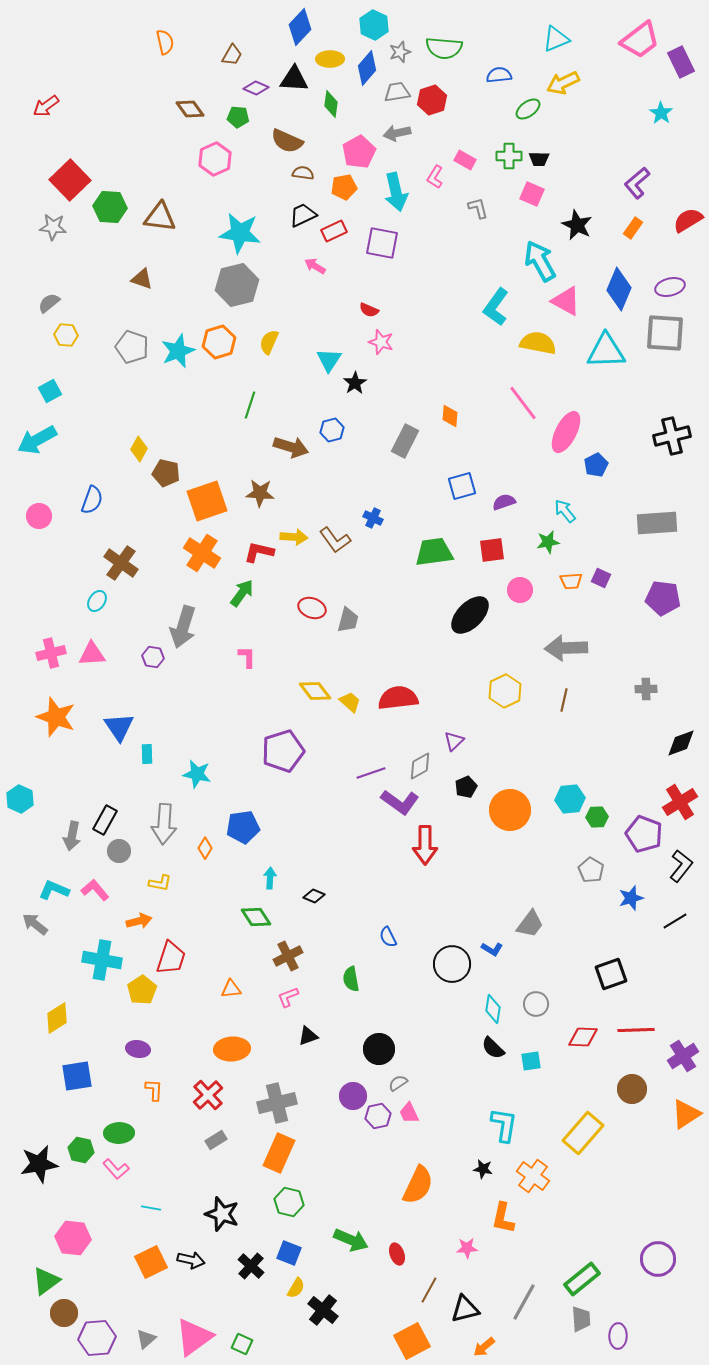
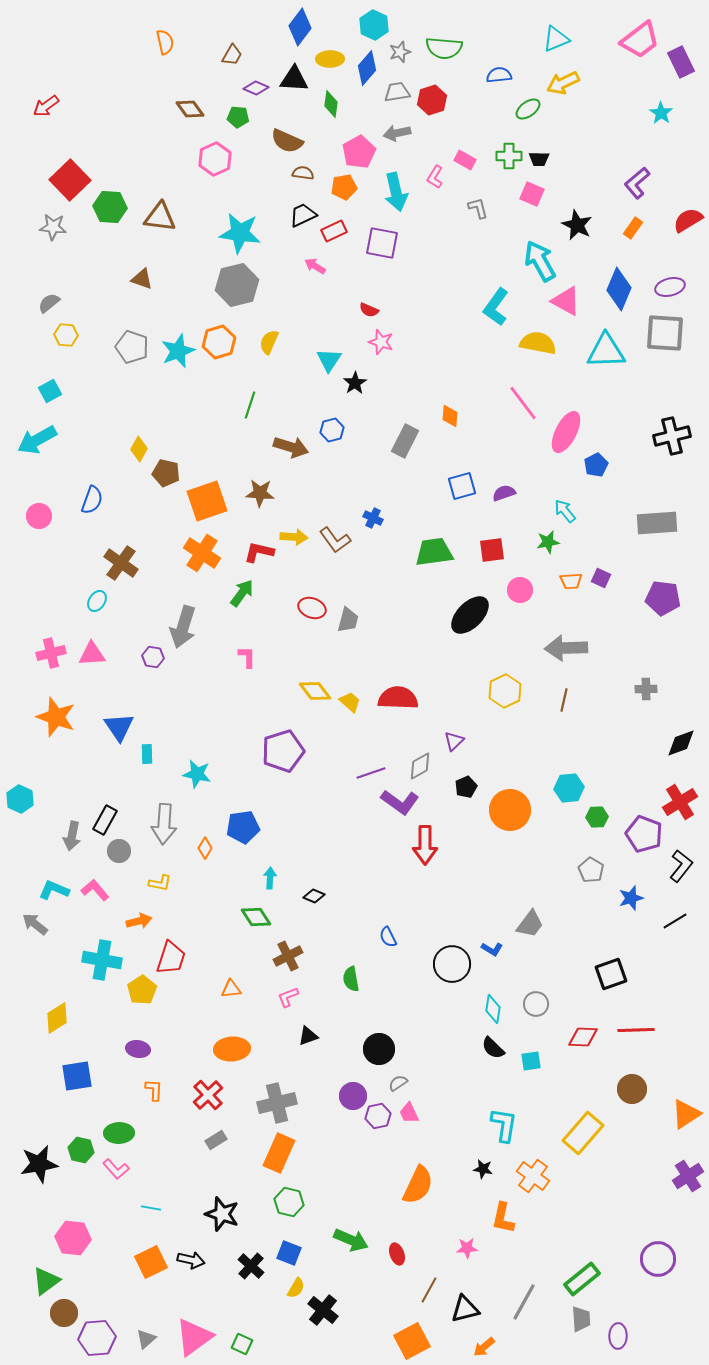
blue diamond at (300, 27): rotated 6 degrees counterclockwise
purple semicircle at (504, 502): moved 9 px up
red semicircle at (398, 698): rotated 9 degrees clockwise
cyan hexagon at (570, 799): moved 1 px left, 11 px up
purple cross at (683, 1056): moved 5 px right, 120 px down
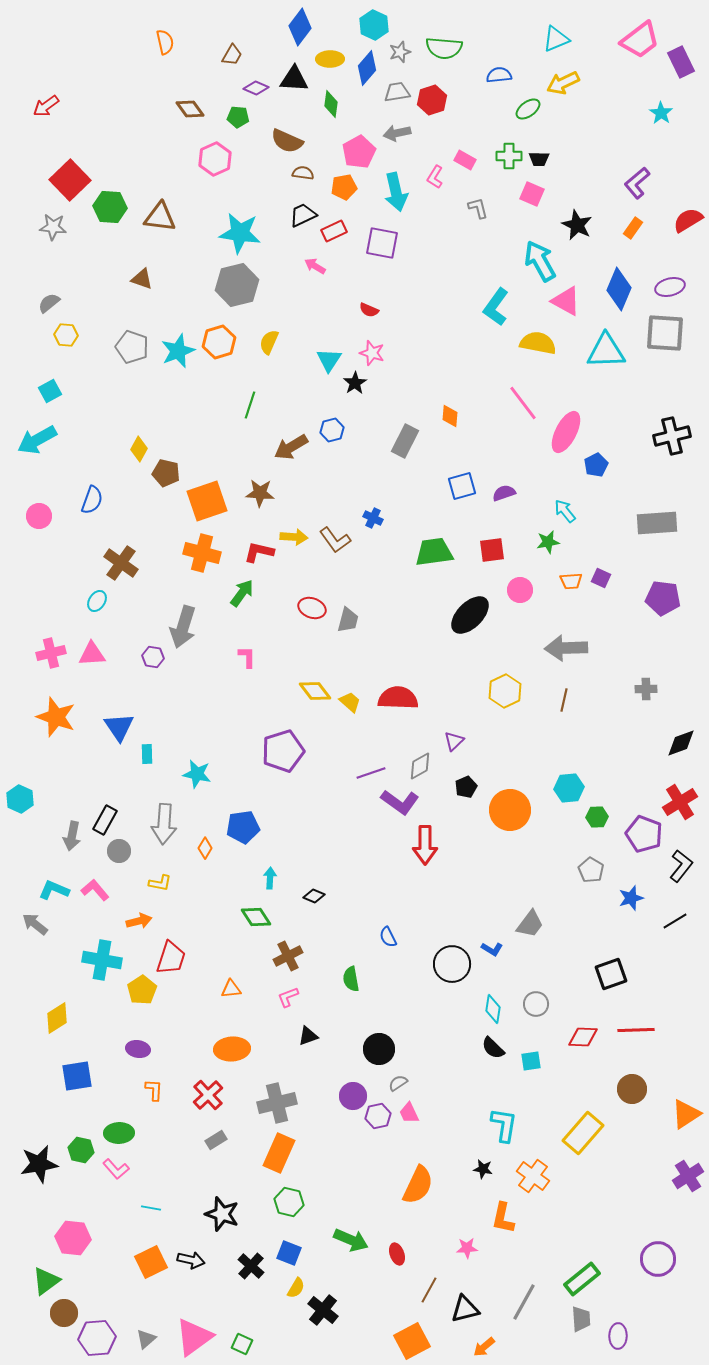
pink star at (381, 342): moved 9 px left, 11 px down
brown arrow at (291, 447): rotated 132 degrees clockwise
orange cross at (202, 553): rotated 18 degrees counterclockwise
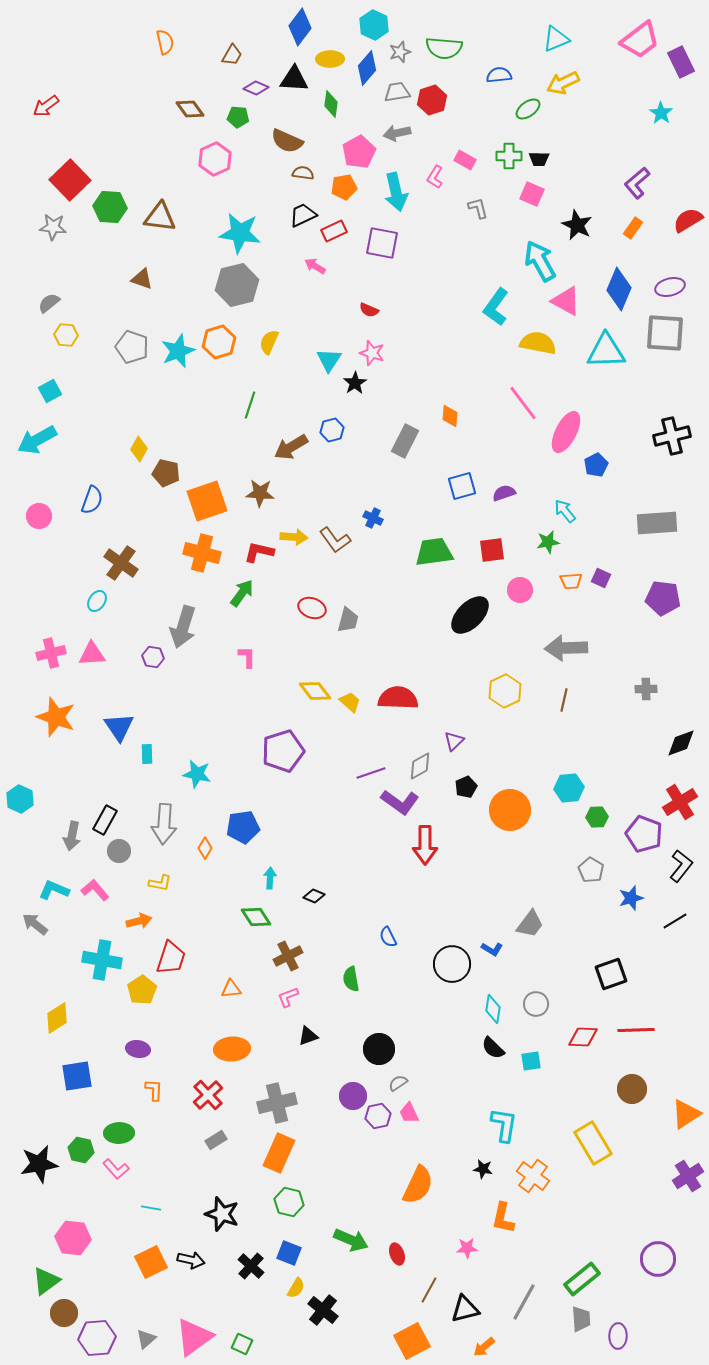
yellow rectangle at (583, 1133): moved 10 px right, 10 px down; rotated 72 degrees counterclockwise
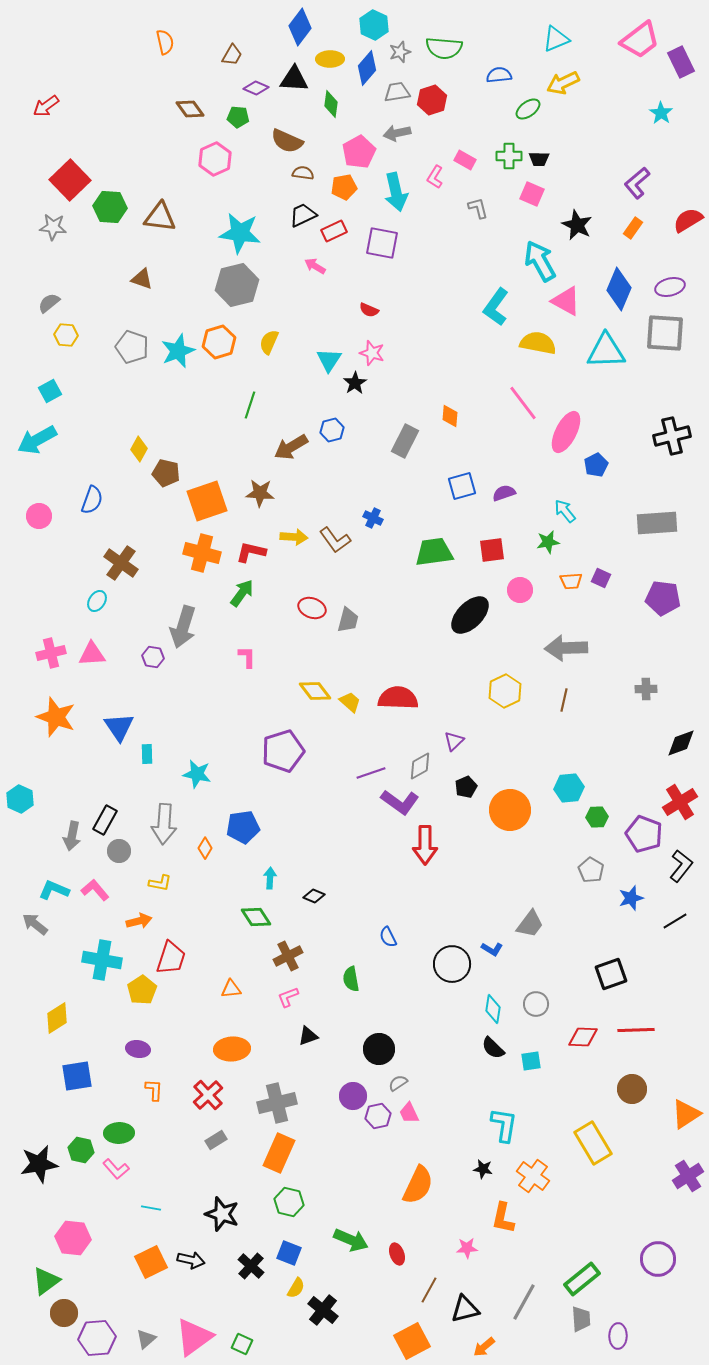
red L-shape at (259, 552): moved 8 px left
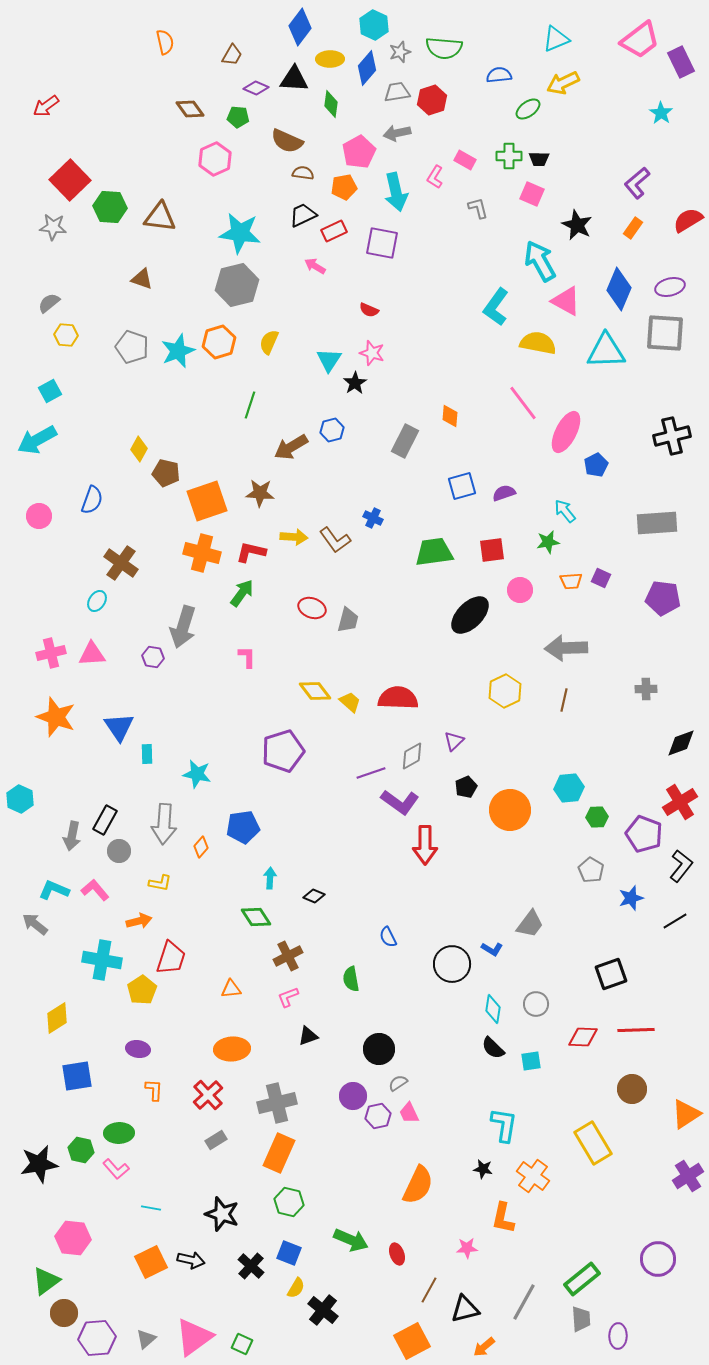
gray diamond at (420, 766): moved 8 px left, 10 px up
orange diamond at (205, 848): moved 4 px left, 1 px up; rotated 10 degrees clockwise
